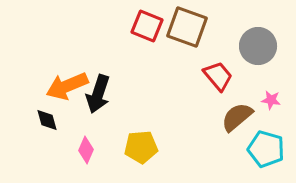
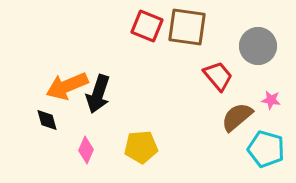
brown square: rotated 12 degrees counterclockwise
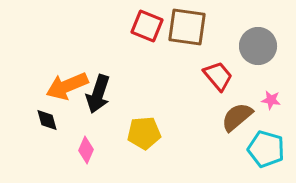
yellow pentagon: moved 3 px right, 14 px up
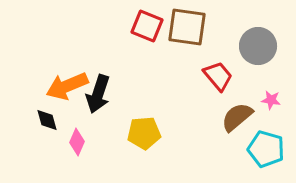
pink diamond: moved 9 px left, 8 px up
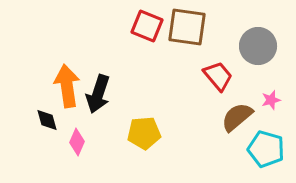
orange arrow: rotated 105 degrees clockwise
pink star: rotated 24 degrees counterclockwise
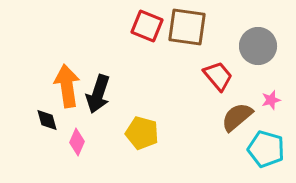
yellow pentagon: moved 2 px left; rotated 20 degrees clockwise
